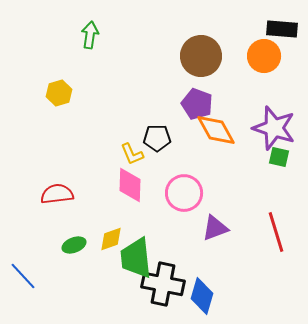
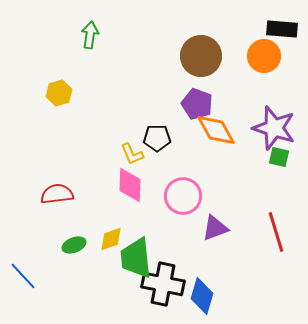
pink circle: moved 1 px left, 3 px down
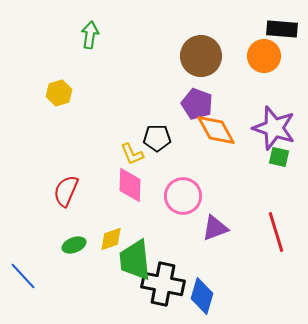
red semicircle: moved 9 px right, 3 px up; rotated 60 degrees counterclockwise
green trapezoid: moved 1 px left, 2 px down
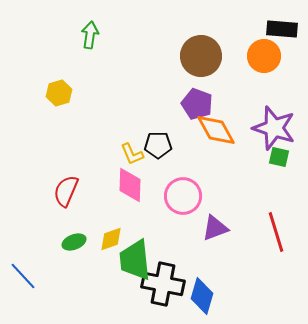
black pentagon: moved 1 px right, 7 px down
green ellipse: moved 3 px up
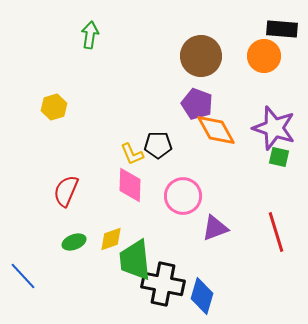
yellow hexagon: moved 5 px left, 14 px down
